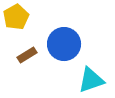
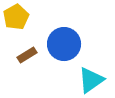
cyan triangle: rotated 16 degrees counterclockwise
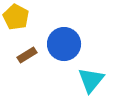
yellow pentagon: rotated 15 degrees counterclockwise
cyan triangle: rotated 16 degrees counterclockwise
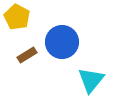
yellow pentagon: moved 1 px right
blue circle: moved 2 px left, 2 px up
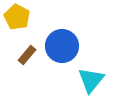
blue circle: moved 4 px down
brown rectangle: rotated 18 degrees counterclockwise
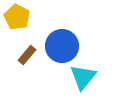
cyan triangle: moved 8 px left, 3 px up
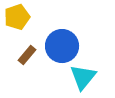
yellow pentagon: rotated 25 degrees clockwise
